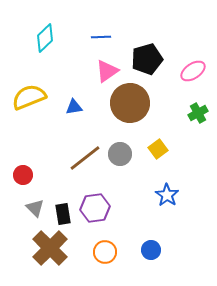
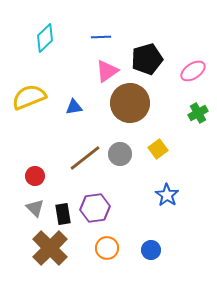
red circle: moved 12 px right, 1 px down
orange circle: moved 2 px right, 4 px up
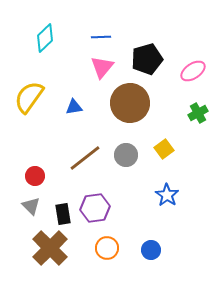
pink triangle: moved 5 px left, 4 px up; rotated 15 degrees counterclockwise
yellow semicircle: rotated 32 degrees counterclockwise
yellow square: moved 6 px right
gray circle: moved 6 px right, 1 px down
gray triangle: moved 4 px left, 2 px up
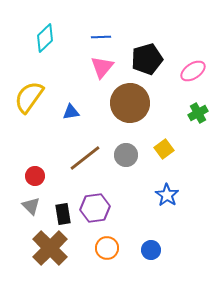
blue triangle: moved 3 px left, 5 px down
